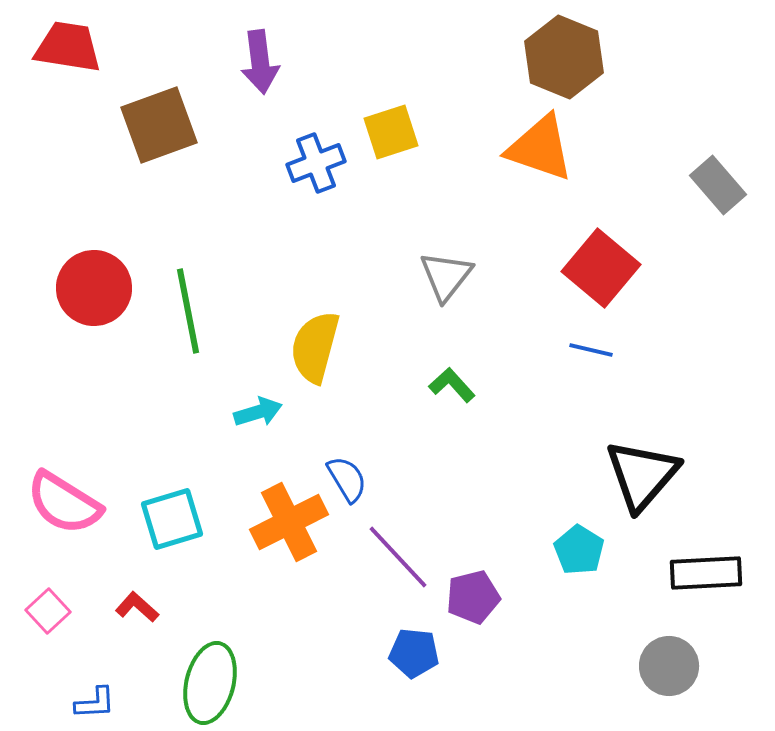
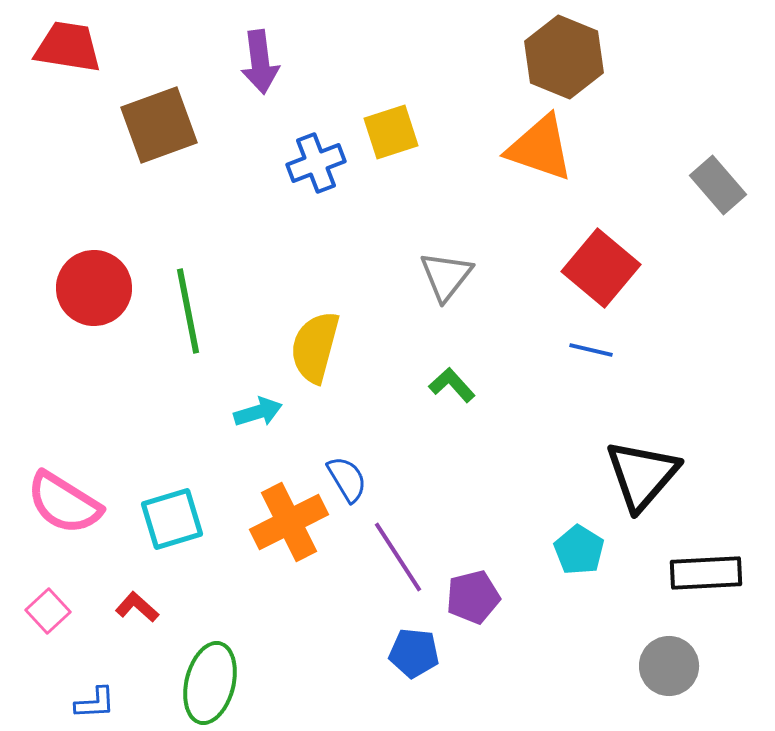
purple line: rotated 10 degrees clockwise
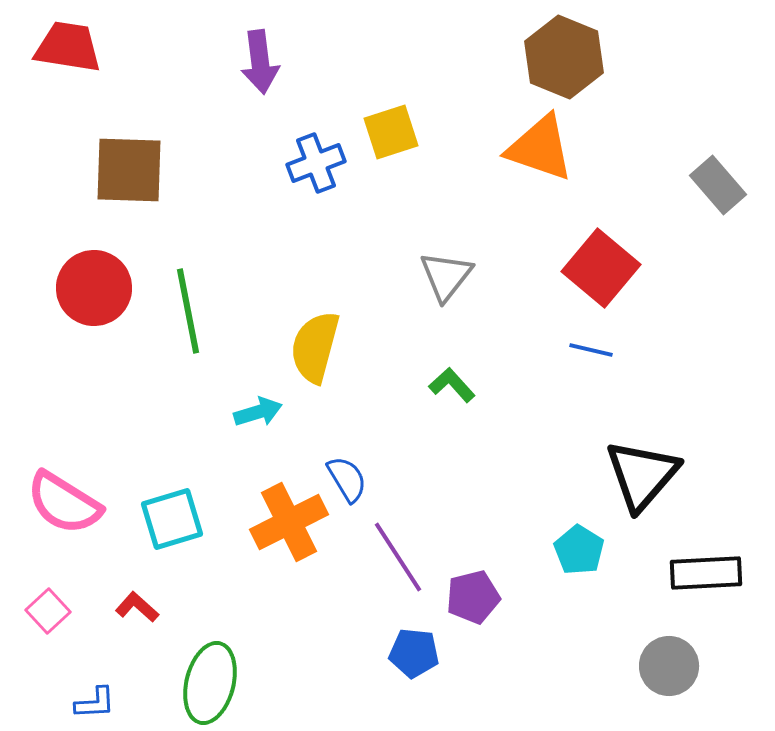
brown square: moved 30 px left, 45 px down; rotated 22 degrees clockwise
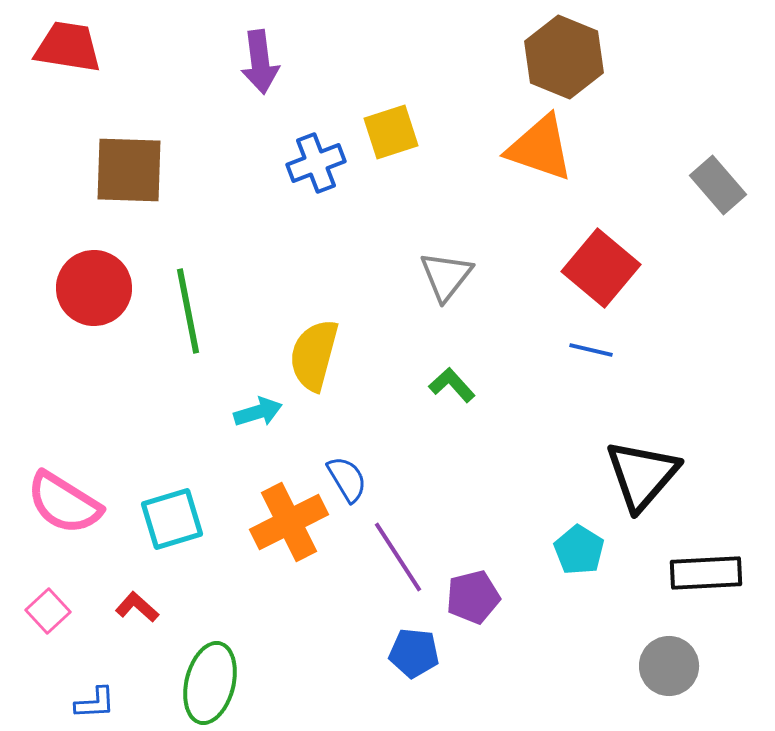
yellow semicircle: moved 1 px left, 8 px down
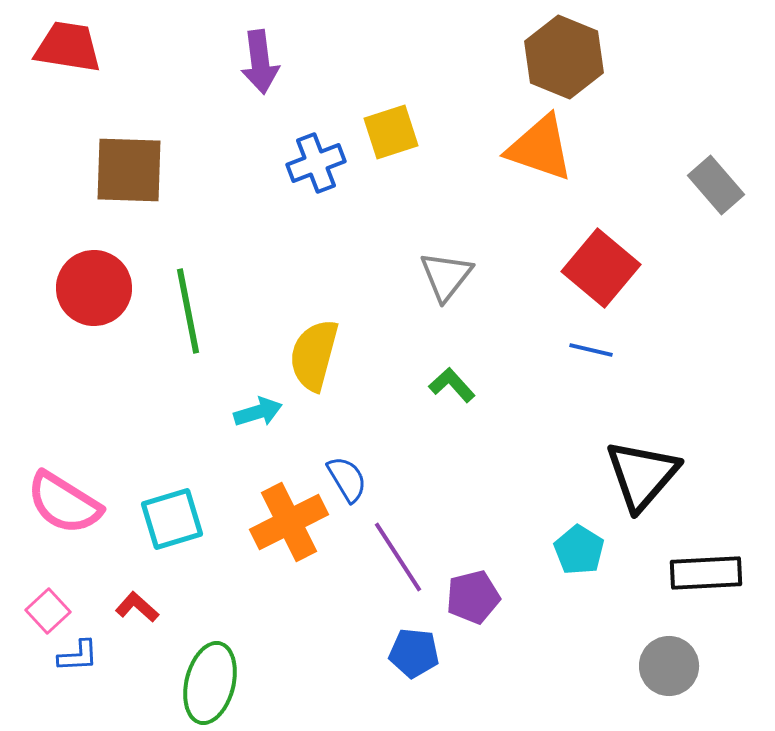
gray rectangle: moved 2 px left
blue L-shape: moved 17 px left, 47 px up
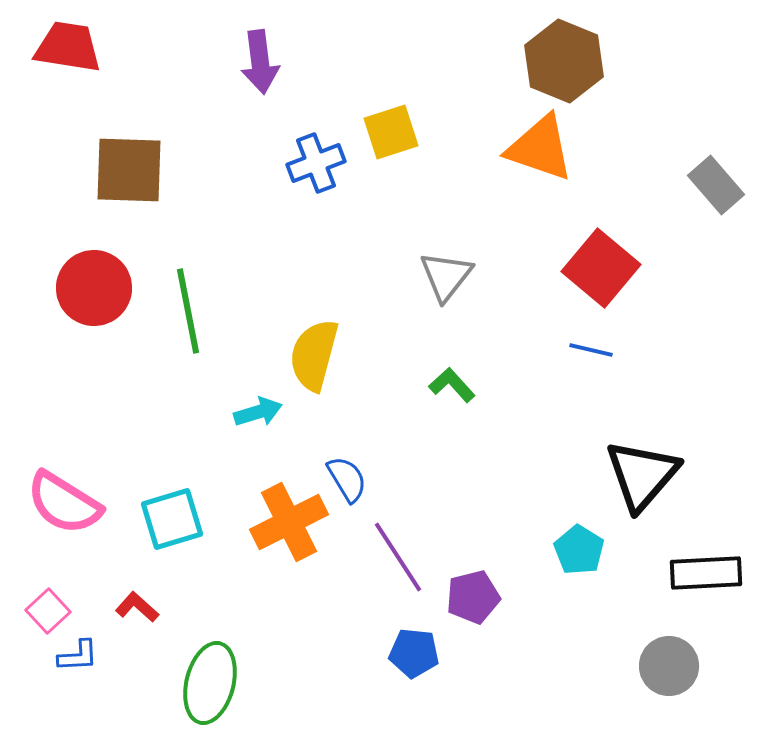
brown hexagon: moved 4 px down
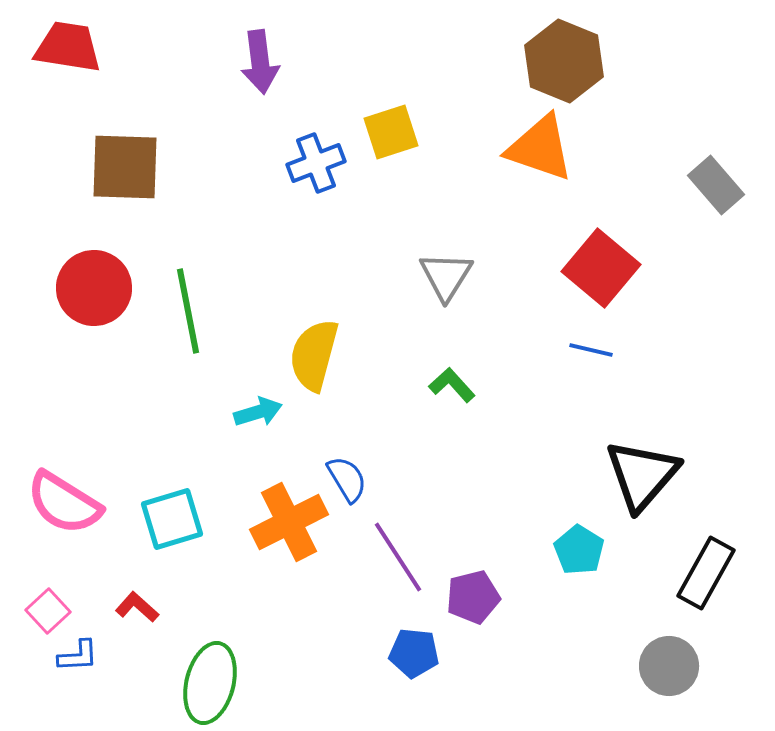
brown square: moved 4 px left, 3 px up
gray triangle: rotated 6 degrees counterclockwise
black rectangle: rotated 58 degrees counterclockwise
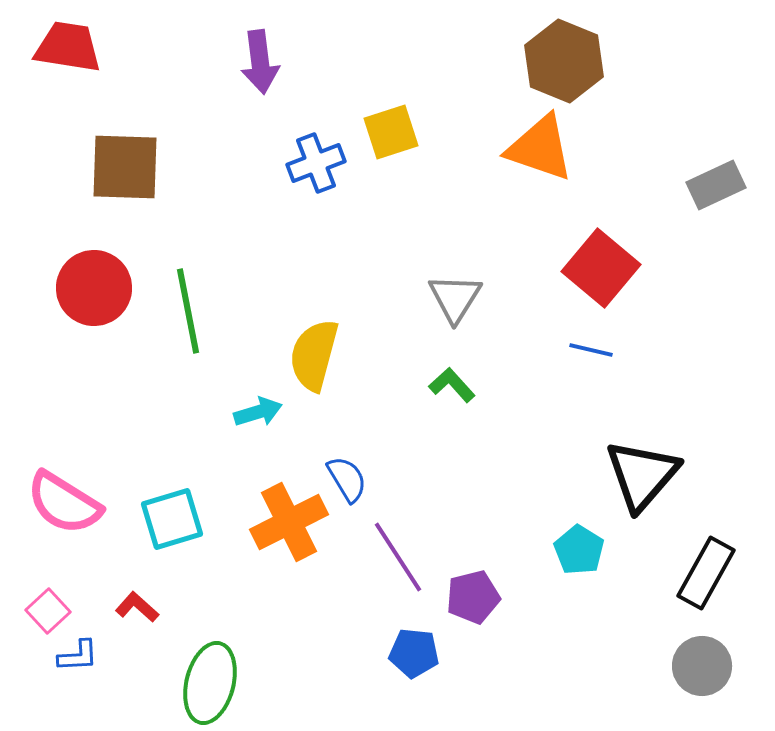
gray rectangle: rotated 74 degrees counterclockwise
gray triangle: moved 9 px right, 22 px down
gray circle: moved 33 px right
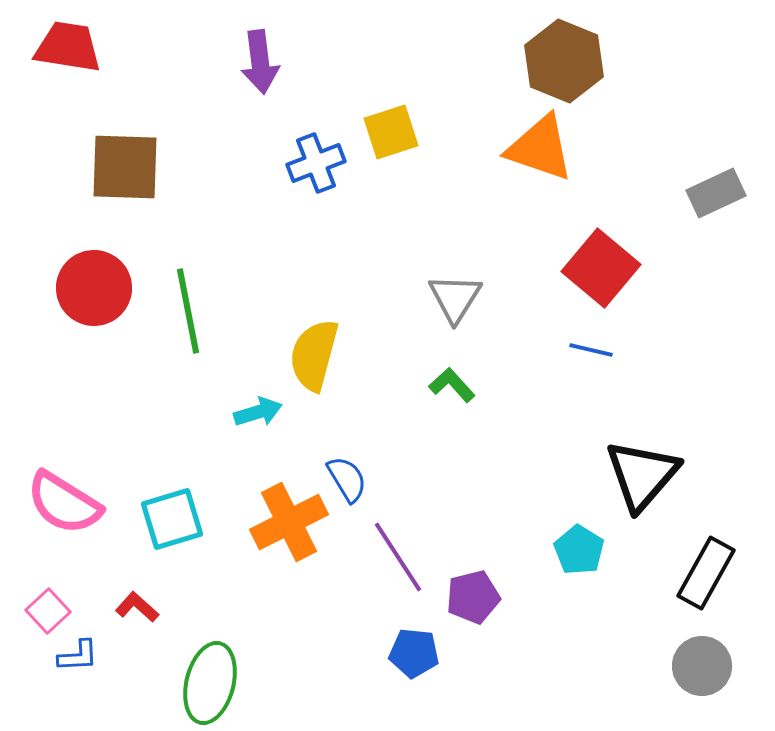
gray rectangle: moved 8 px down
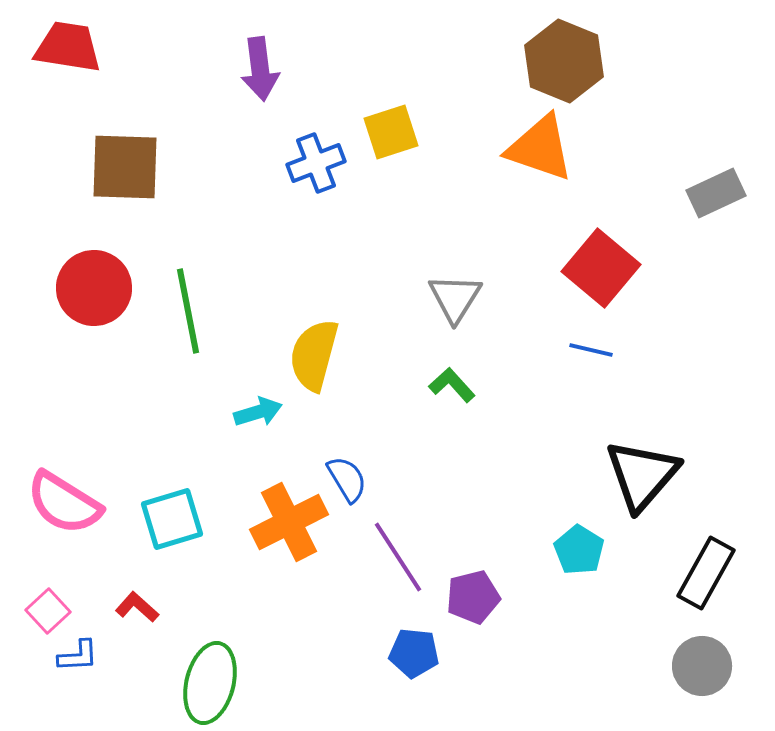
purple arrow: moved 7 px down
